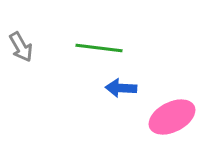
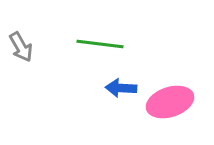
green line: moved 1 px right, 4 px up
pink ellipse: moved 2 px left, 15 px up; rotated 9 degrees clockwise
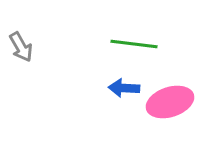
green line: moved 34 px right
blue arrow: moved 3 px right
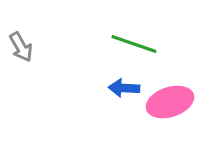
green line: rotated 12 degrees clockwise
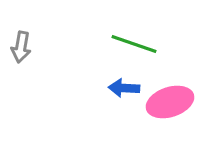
gray arrow: rotated 40 degrees clockwise
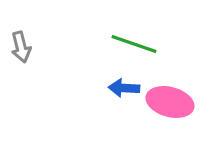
gray arrow: rotated 24 degrees counterclockwise
pink ellipse: rotated 33 degrees clockwise
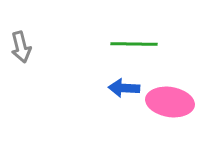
green line: rotated 18 degrees counterclockwise
pink ellipse: rotated 6 degrees counterclockwise
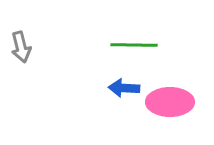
green line: moved 1 px down
pink ellipse: rotated 9 degrees counterclockwise
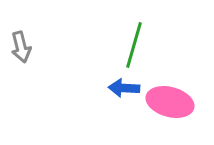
green line: rotated 75 degrees counterclockwise
pink ellipse: rotated 15 degrees clockwise
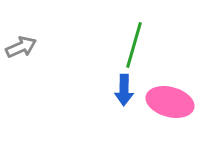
gray arrow: rotated 100 degrees counterclockwise
blue arrow: moved 2 px down; rotated 92 degrees counterclockwise
